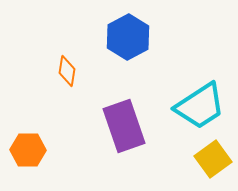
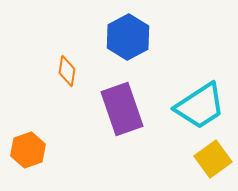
purple rectangle: moved 2 px left, 17 px up
orange hexagon: rotated 20 degrees counterclockwise
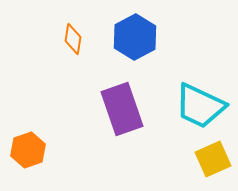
blue hexagon: moved 7 px right
orange diamond: moved 6 px right, 32 px up
cyan trapezoid: rotated 58 degrees clockwise
yellow square: rotated 12 degrees clockwise
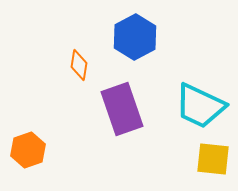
orange diamond: moved 6 px right, 26 px down
yellow square: rotated 30 degrees clockwise
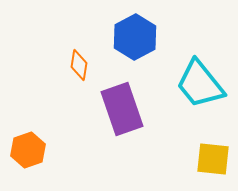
cyan trapezoid: moved 22 px up; rotated 26 degrees clockwise
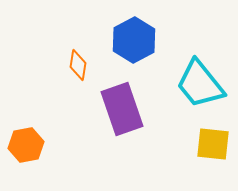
blue hexagon: moved 1 px left, 3 px down
orange diamond: moved 1 px left
orange hexagon: moved 2 px left, 5 px up; rotated 8 degrees clockwise
yellow square: moved 15 px up
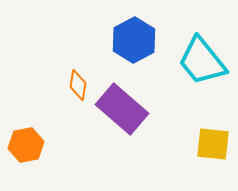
orange diamond: moved 20 px down
cyan trapezoid: moved 2 px right, 23 px up
purple rectangle: rotated 30 degrees counterclockwise
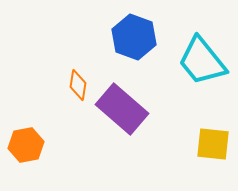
blue hexagon: moved 3 px up; rotated 12 degrees counterclockwise
